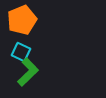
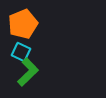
orange pentagon: moved 1 px right, 4 px down
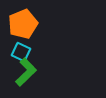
green L-shape: moved 2 px left
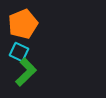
cyan square: moved 2 px left
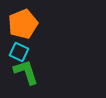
green L-shape: rotated 64 degrees counterclockwise
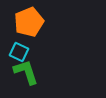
orange pentagon: moved 6 px right, 2 px up
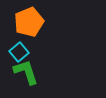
cyan square: rotated 24 degrees clockwise
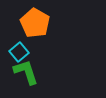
orange pentagon: moved 6 px right, 1 px down; rotated 20 degrees counterclockwise
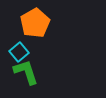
orange pentagon: rotated 12 degrees clockwise
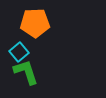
orange pentagon: rotated 28 degrees clockwise
